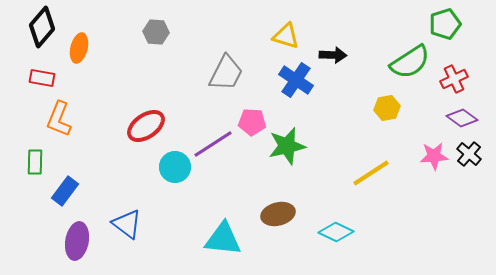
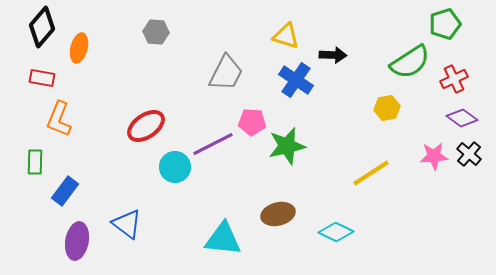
purple line: rotated 6 degrees clockwise
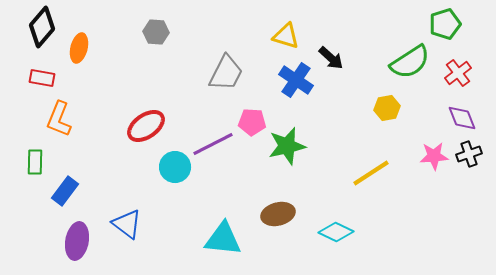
black arrow: moved 2 px left, 3 px down; rotated 40 degrees clockwise
red cross: moved 4 px right, 6 px up; rotated 12 degrees counterclockwise
purple diamond: rotated 32 degrees clockwise
black cross: rotated 30 degrees clockwise
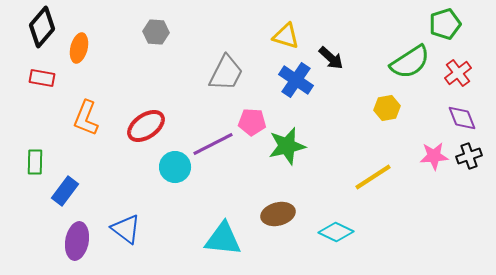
orange L-shape: moved 27 px right, 1 px up
black cross: moved 2 px down
yellow line: moved 2 px right, 4 px down
blue triangle: moved 1 px left, 5 px down
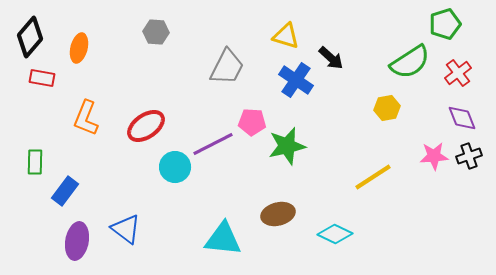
black diamond: moved 12 px left, 10 px down
gray trapezoid: moved 1 px right, 6 px up
cyan diamond: moved 1 px left, 2 px down
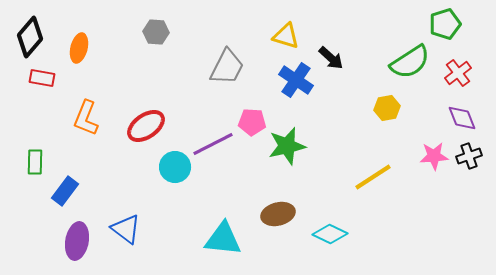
cyan diamond: moved 5 px left
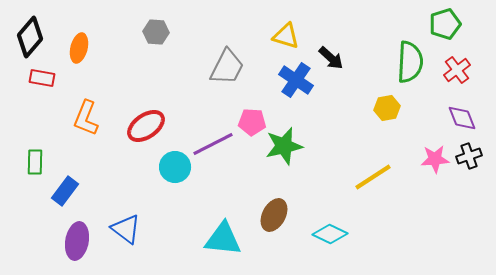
green semicircle: rotated 54 degrees counterclockwise
red cross: moved 1 px left, 3 px up
green star: moved 3 px left
pink star: moved 1 px right, 3 px down
brown ellipse: moved 4 px left, 1 px down; rotated 48 degrees counterclockwise
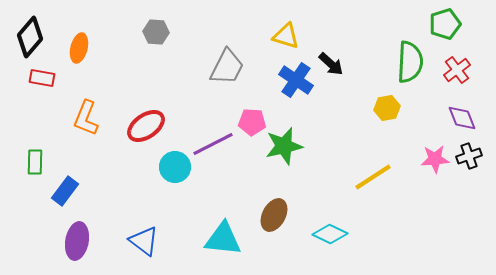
black arrow: moved 6 px down
blue triangle: moved 18 px right, 12 px down
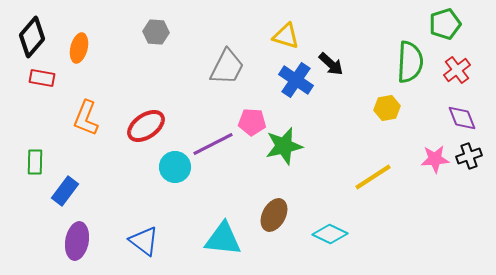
black diamond: moved 2 px right
